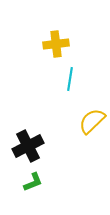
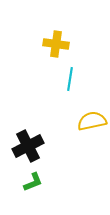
yellow cross: rotated 15 degrees clockwise
yellow semicircle: rotated 32 degrees clockwise
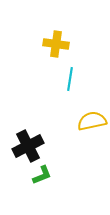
green L-shape: moved 9 px right, 7 px up
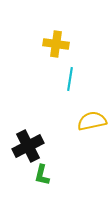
green L-shape: rotated 125 degrees clockwise
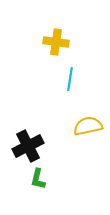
yellow cross: moved 2 px up
yellow semicircle: moved 4 px left, 5 px down
green L-shape: moved 4 px left, 4 px down
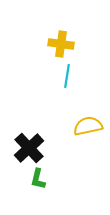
yellow cross: moved 5 px right, 2 px down
cyan line: moved 3 px left, 3 px up
black cross: moved 1 px right, 2 px down; rotated 16 degrees counterclockwise
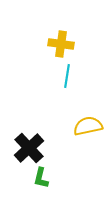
green L-shape: moved 3 px right, 1 px up
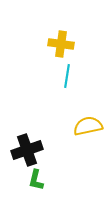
black cross: moved 2 px left, 2 px down; rotated 24 degrees clockwise
green L-shape: moved 5 px left, 2 px down
